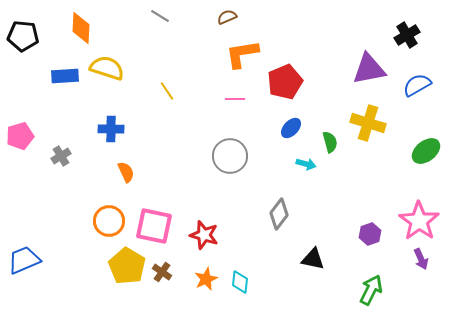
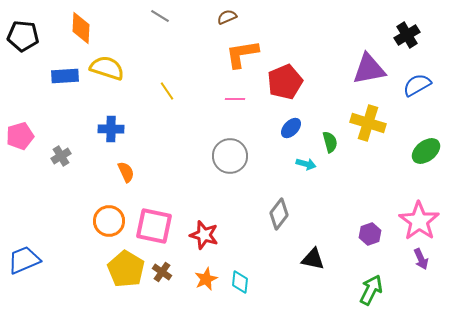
yellow pentagon: moved 1 px left, 3 px down
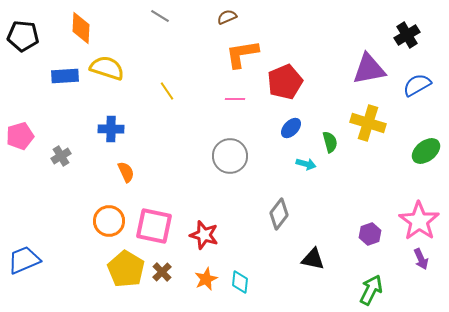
brown cross: rotated 12 degrees clockwise
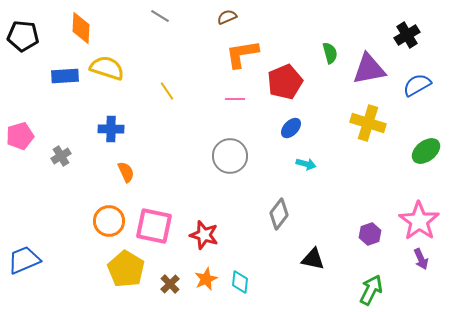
green semicircle: moved 89 px up
brown cross: moved 8 px right, 12 px down
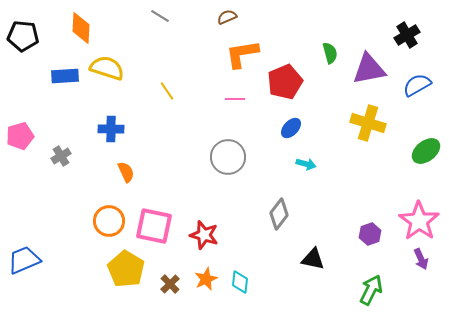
gray circle: moved 2 px left, 1 px down
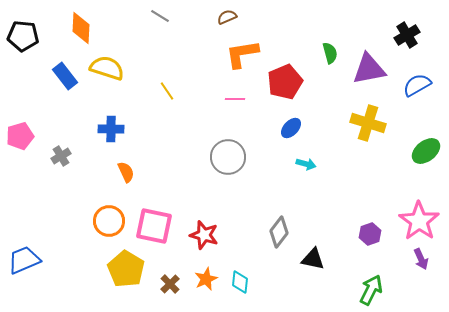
blue rectangle: rotated 56 degrees clockwise
gray diamond: moved 18 px down
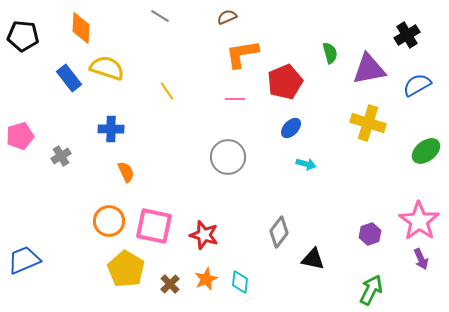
blue rectangle: moved 4 px right, 2 px down
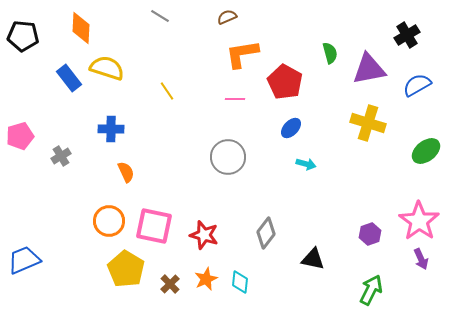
red pentagon: rotated 20 degrees counterclockwise
gray diamond: moved 13 px left, 1 px down
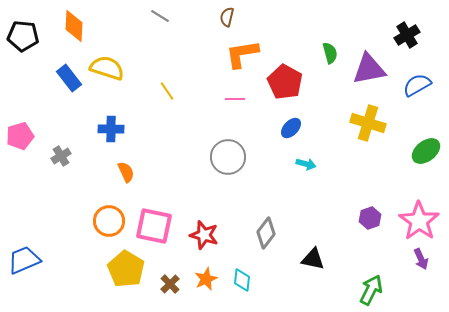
brown semicircle: rotated 54 degrees counterclockwise
orange diamond: moved 7 px left, 2 px up
purple hexagon: moved 16 px up
cyan diamond: moved 2 px right, 2 px up
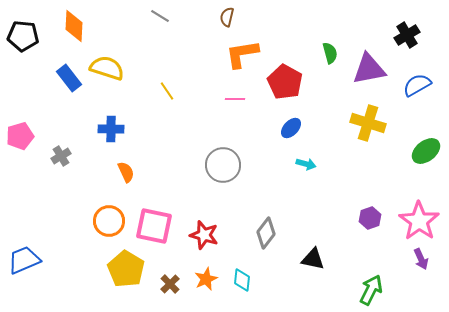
gray circle: moved 5 px left, 8 px down
